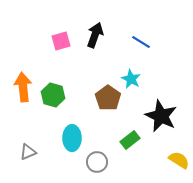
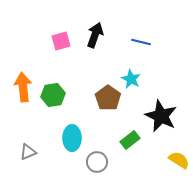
blue line: rotated 18 degrees counterclockwise
green hexagon: rotated 25 degrees counterclockwise
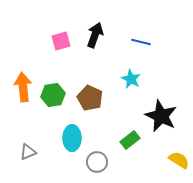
brown pentagon: moved 18 px left; rotated 10 degrees counterclockwise
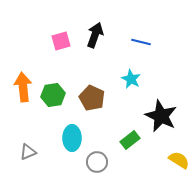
brown pentagon: moved 2 px right
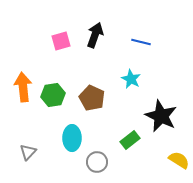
gray triangle: rotated 24 degrees counterclockwise
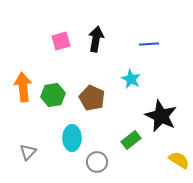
black arrow: moved 1 px right, 4 px down; rotated 10 degrees counterclockwise
blue line: moved 8 px right, 2 px down; rotated 18 degrees counterclockwise
green rectangle: moved 1 px right
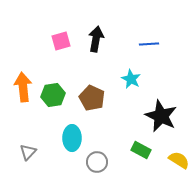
green rectangle: moved 10 px right, 10 px down; rotated 66 degrees clockwise
